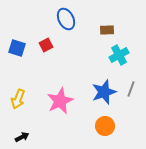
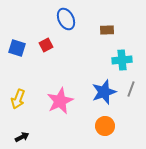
cyan cross: moved 3 px right, 5 px down; rotated 24 degrees clockwise
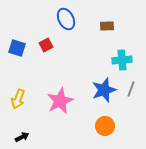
brown rectangle: moved 4 px up
blue star: moved 2 px up
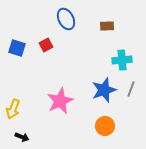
yellow arrow: moved 5 px left, 10 px down
black arrow: rotated 48 degrees clockwise
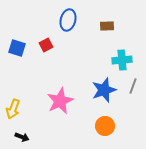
blue ellipse: moved 2 px right, 1 px down; rotated 40 degrees clockwise
gray line: moved 2 px right, 3 px up
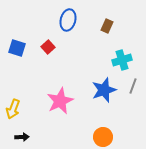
brown rectangle: rotated 64 degrees counterclockwise
red square: moved 2 px right, 2 px down; rotated 16 degrees counterclockwise
cyan cross: rotated 12 degrees counterclockwise
orange circle: moved 2 px left, 11 px down
black arrow: rotated 24 degrees counterclockwise
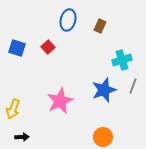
brown rectangle: moved 7 px left
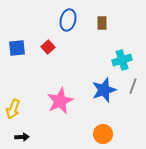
brown rectangle: moved 2 px right, 3 px up; rotated 24 degrees counterclockwise
blue square: rotated 24 degrees counterclockwise
orange circle: moved 3 px up
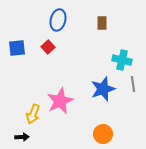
blue ellipse: moved 10 px left
cyan cross: rotated 30 degrees clockwise
gray line: moved 2 px up; rotated 28 degrees counterclockwise
blue star: moved 1 px left, 1 px up
yellow arrow: moved 20 px right, 5 px down
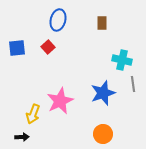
blue star: moved 4 px down
